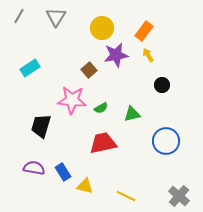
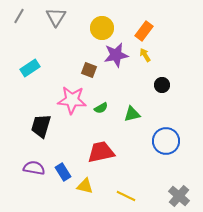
yellow arrow: moved 3 px left
brown square: rotated 28 degrees counterclockwise
red trapezoid: moved 2 px left, 9 px down
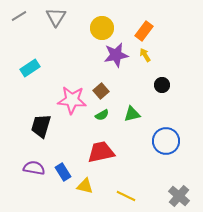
gray line: rotated 28 degrees clockwise
brown square: moved 12 px right, 21 px down; rotated 28 degrees clockwise
green semicircle: moved 1 px right, 7 px down
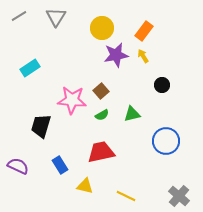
yellow arrow: moved 2 px left, 1 px down
purple semicircle: moved 16 px left, 2 px up; rotated 15 degrees clockwise
blue rectangle: moved 3 px left, 7 px up
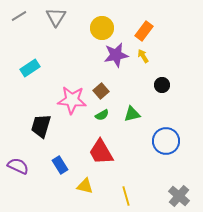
red trapezoid: rotated 108 degrees counterclockwise
yellow line: rotated 48 degrees clockwise
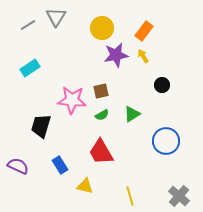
gray line: moved 9 px right, 9 px down
brown square: rotated 28 degrees clockwise
green triangle: rotated 18 degrees counterclockwise
yellow line: moved 4 px right
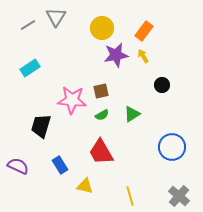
blue circle: moved 6 px right, 6 px down
